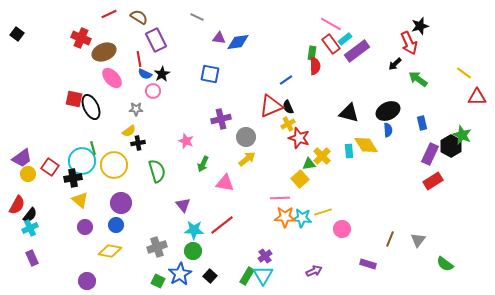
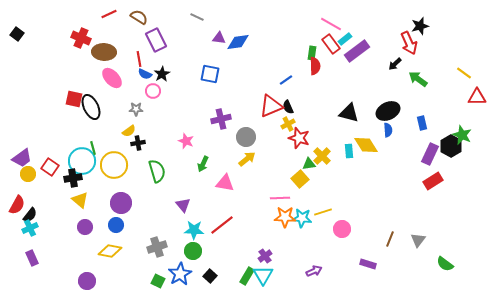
brown ellipse at (104, 52): rotated 25 degrees clockwise
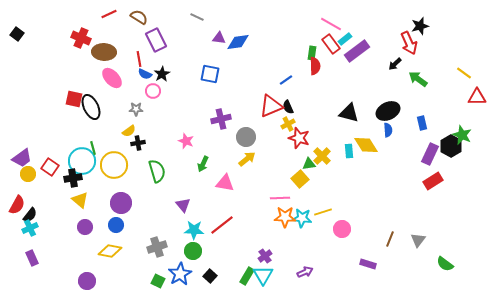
purple arrow at (314, 271): moved 9 px left, 1 px down
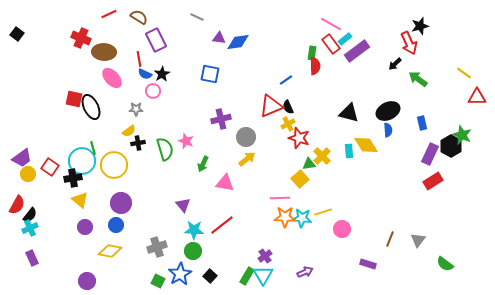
green semicircle at (157, 171): moved 8 px right, 22 px up
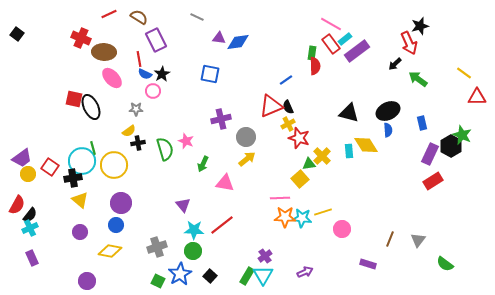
purple circle at (85, 227): moved 5 px left, 5 px down
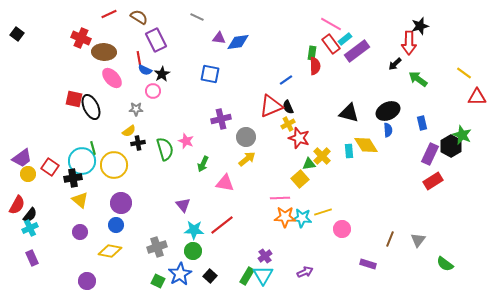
red arrow at (409, 43): rotated 25 degrees clockwise
blue semicircle at (145, 74): moved 4 px up
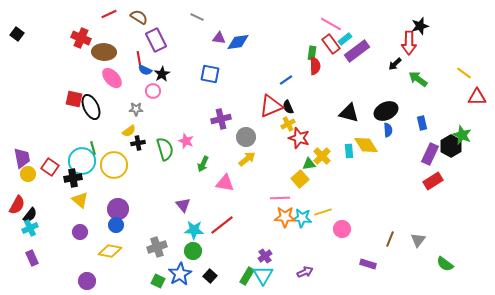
black ellipse at (388, 111): moved 2 px left
purple trapezoid at (22, 158): rotated 65 degrees counterclockwise
purple circle at (121, 203): moved 3 px left, 6 px down
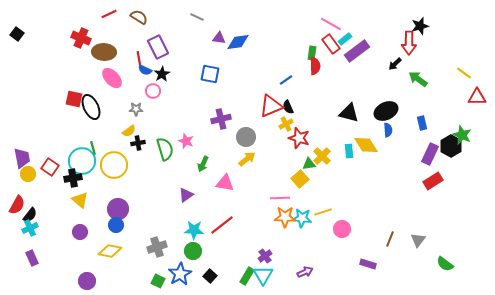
purple rectangle at (156, 40): moved 2 px right, 7 px down
yellow cross at (288, 124): moved 2 px left
purple triangle at (183, 205): moved 3 px right, 10 px up; rotated 35 degrees clockwise
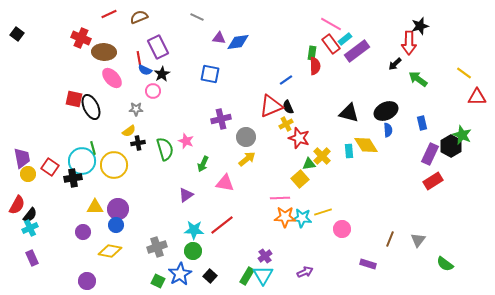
brown semicircle at (139, 17): rotated 54 degrees counterclockwise
yellow triangle at (80, 200): moved 15 px right, 7 px down; rotated 42 degrees counterclockwise
purple circle at (80, 232): moved 3 px right
